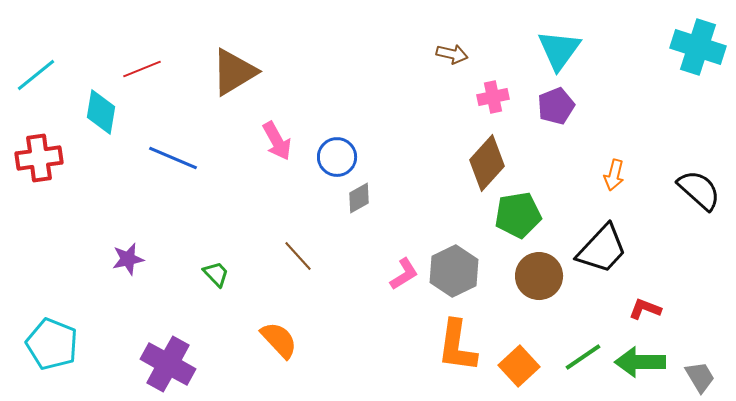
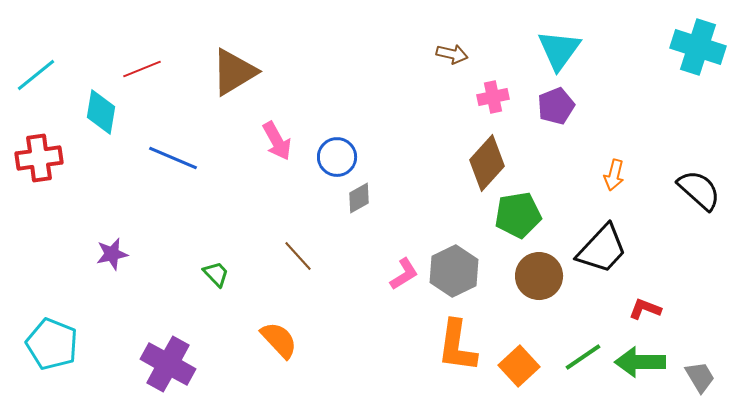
purple star: moved 16 px left, 5 px up
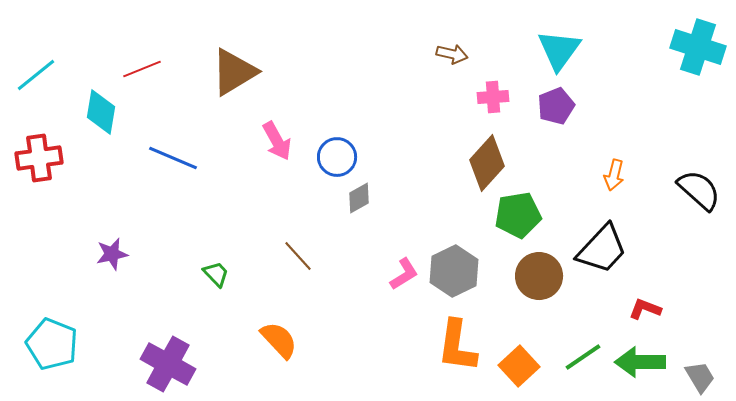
pink cross: rotated 8 degrees clockwise
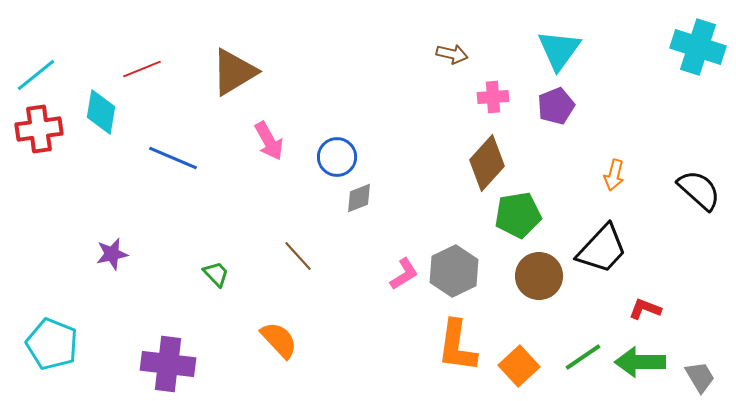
pink arrow: moved 8 px left
red cross: moved 29 px up
gray diamond: rotated 8 degrees clockwise
purple cross: rotated 22 degrees counterclockwise
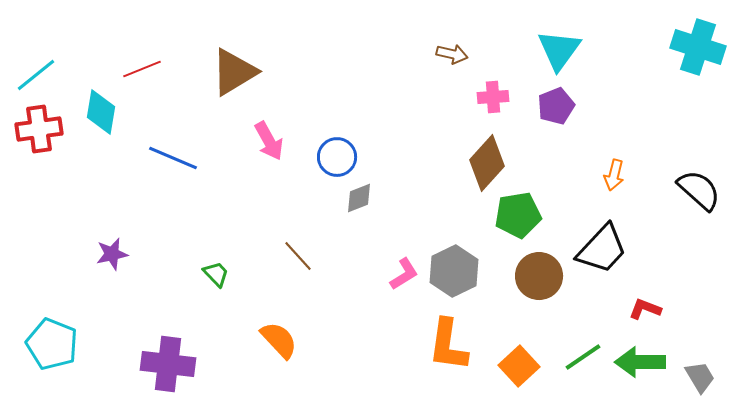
orange L-shape: moved 9 px left, 1 px up
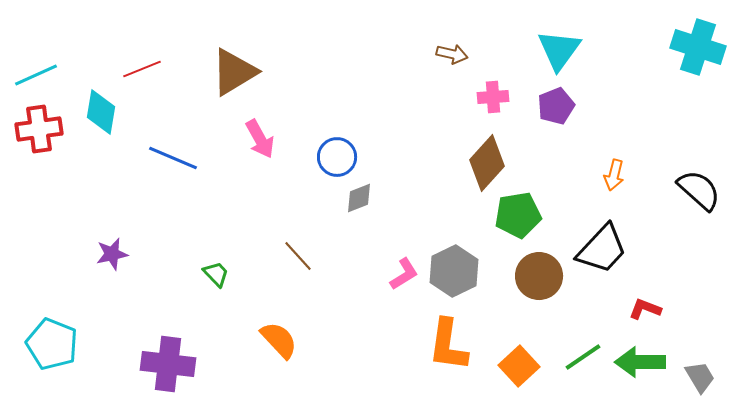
cyan line: rotated 15 degrees clockwise
pink arrow: moved 9 px left, 2 px up
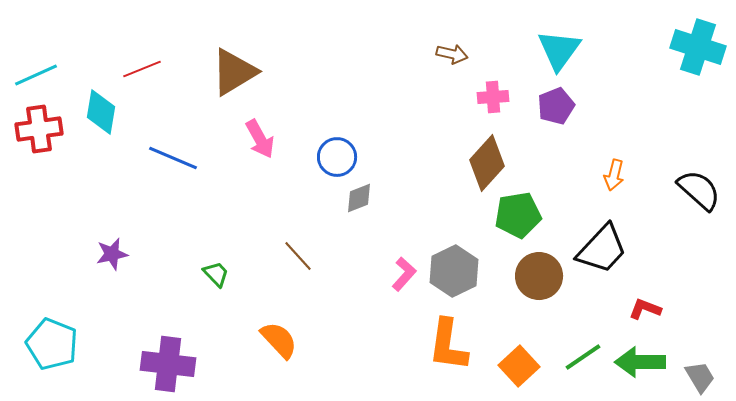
pink L-shape: rotated 16 degrees counterclockwise
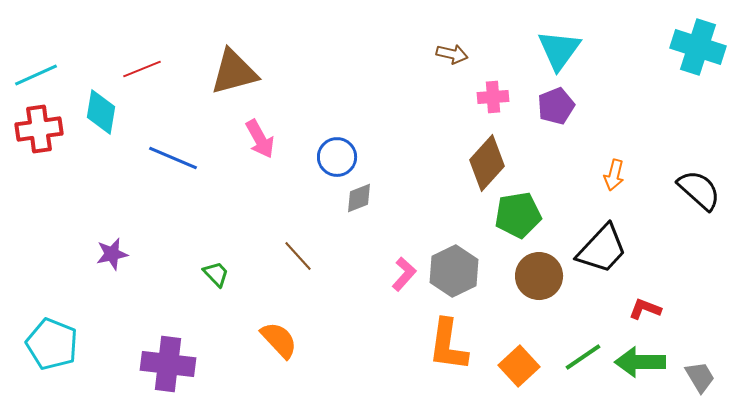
brown triangle: rotated 16 degrees clockwise
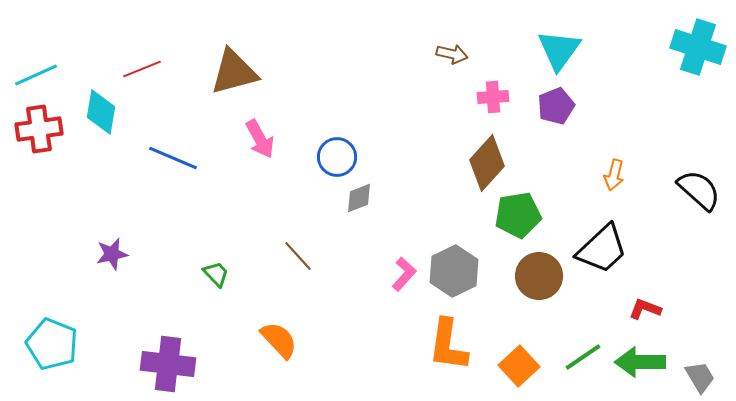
black trapezoid: rotated 4 degrees clockwise
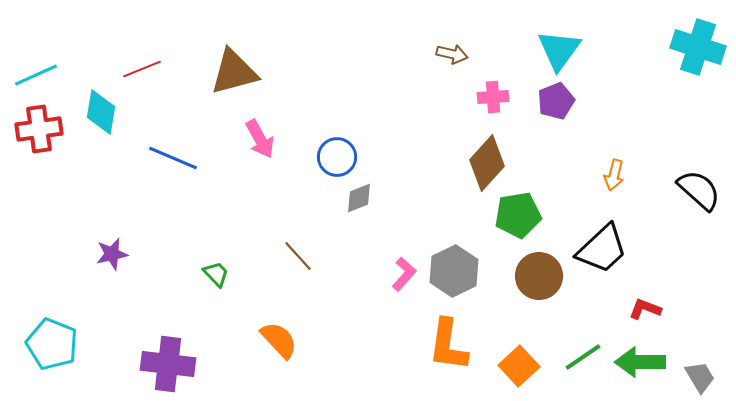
purple pentagon: moved 5 px up
